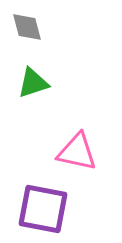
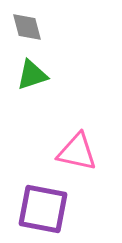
green triangle: moved 1 px left, 8 px up
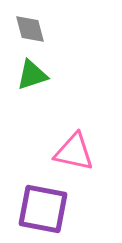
gray diamond: moved 3 px right, 2 px down
pink triangle: moved 3 px left
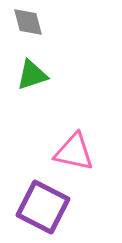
gray diamond: moved 2 px left, 7 px up
purple square: moved 2 px up; rotated 16 degrees clockwise
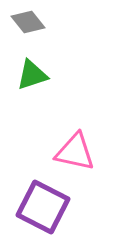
gray diamond: rotated 24 degrees counterclockwise
pink triangle: moved 1 px right
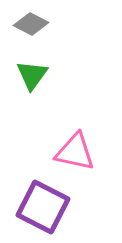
gray diamond: moved 3 px right, 2 px down; rotated 24 degrees counterclockwise
green triangle: rotated 36 degrees counterclockwise
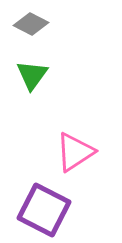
pink triangle: rotated 45 degrees counterclockwise
purple square: moved 1 px right, 3 px down
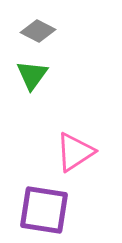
gray diamond: moved 7 px right, 7 px down
purple square: rotated 18 degrees counterclockwise
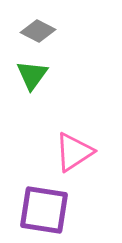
pink triangle: moved 1 px left
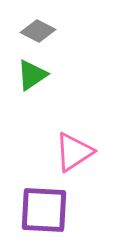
green triangle: rotated 20 degrees clockwise
purple square: rotated 6 degrees counterclockwise
